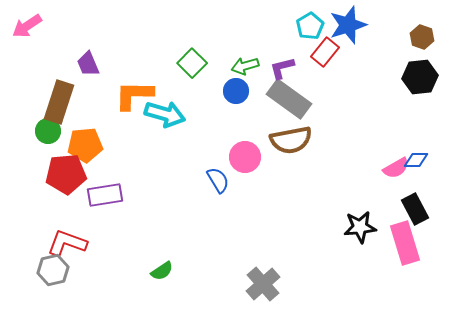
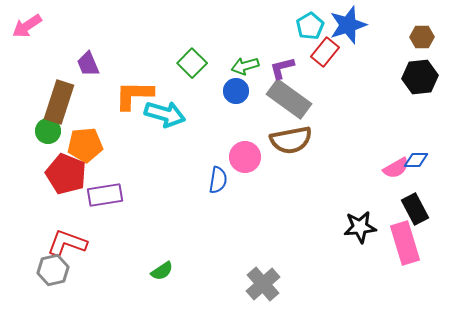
brown hexagon: rotated 20 degrees counterclockwise
red pentagon: rotated 27 degrees clockwise
blue semicircle: rotated 40 degrees clockwise
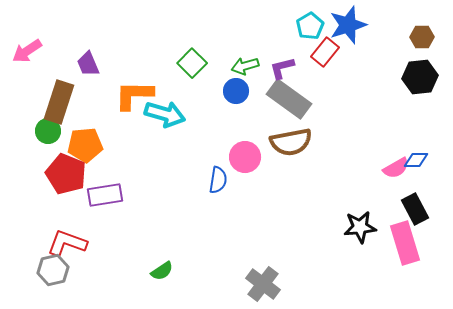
pink arrow: moved 25 px down
brown semicircle: moved 2 px down
gray cross: rotated 12 degrees counterclockwise
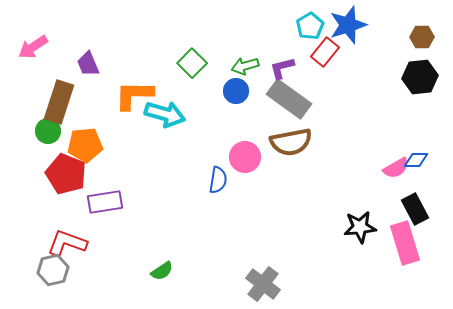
pink arrow: moved 6 px right, 4 px up
purple rectangle: moved 7 px down
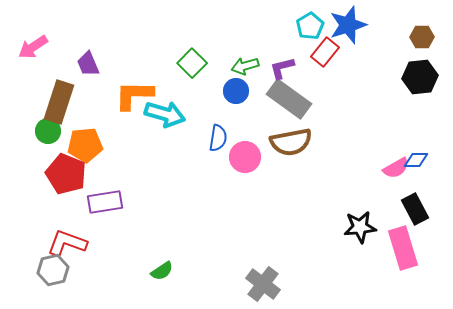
blue semicircle: moved 42 px up
pink rectangle: moved 2 px left, 5 px down
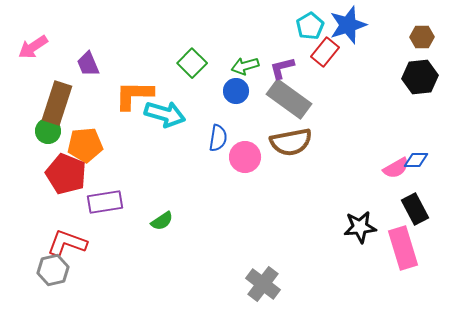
brown rectangle: moved 2 px left, 1 px down
green semicircle: moved 50 px up
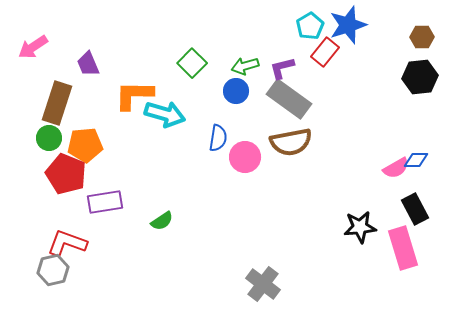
green circle: moved 1 px right, 7 px down
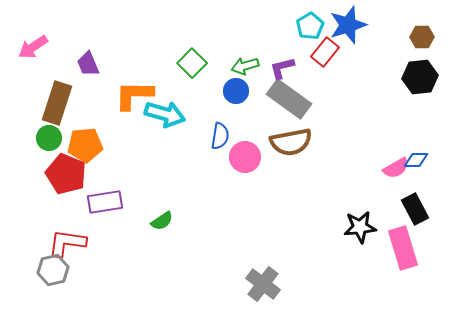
blue semicircle: moved 2 px right, 2 px up
red L-shape: rotated 12 degrees counterclockwise
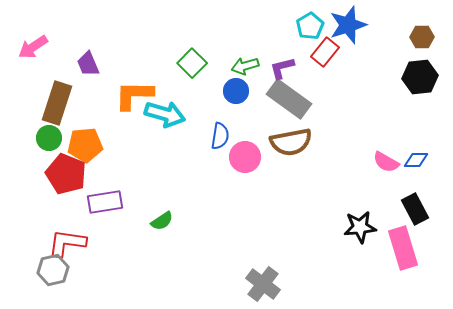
pink semicircle: moved 10 px left, 6 px up; rotated 60 degrees clockwise
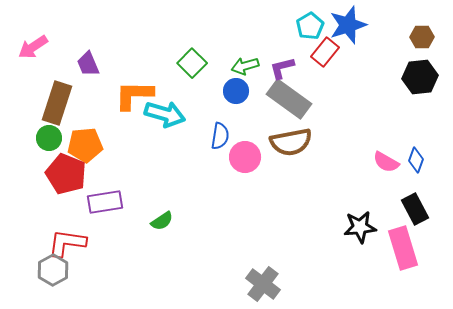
blue diamond: rotated 70 degrees counterclockwise
gray hexagon: rotated 16 degrees counterclockwise
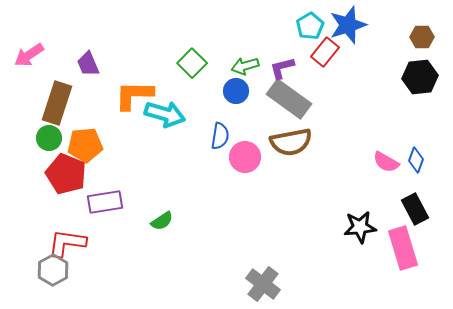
pink arrow: moved 4 px left, 8 px down
